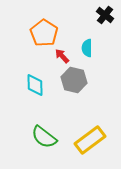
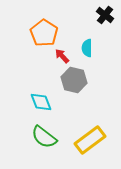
cyan diamond: moved 6 px right, 17 px down; rotated 20 degrees counterclockwise
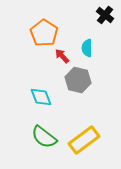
gray hexagon: moved 4 px right
cyan diamond: moved 5 px up
yellow rectangle: moved 6 px left
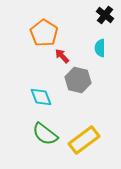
cyan semicircle: moved 13 px right
green semicircle: moved 1 px right, 3 px up
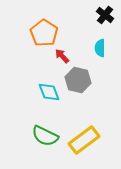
cyan diamond: moved 8 px right, 5 px up
green semicircle: moved 2 px down; rotated 12 degrees counterclockwise
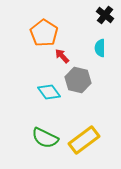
cyan diamond: rotated 15 degrees counterclockwise
green semicircle: moved 2 px down
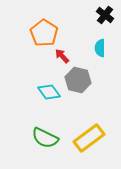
yellow rectangle: moved 5 px right, 2 px up
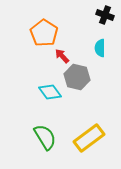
black cross: rotated 18 degrees counterclockwise
gray hexagon: moved 1 px left, 3 px up
cyan diamond: moved 1 px right
green semicircle: moved 1 px up; rotated 148 degrees counterclockwise
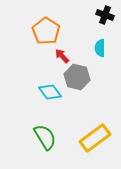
orange pentagon: moved 2 px right, 2 px up
yellow rectangle: moved 6 px right
